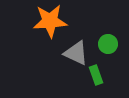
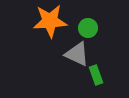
green circle: moved 20 px left, 16 px up
gray triangle: moved 1 px right, 1 px down
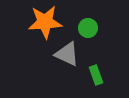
orange star: moved 5 px left, 1 px down
gray triangle: moved 10 px left
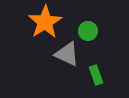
orange star: rotated 28 degrees counterclockwise
green circle: moved 3 px down
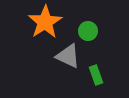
gray triangle: moved 1 px right, 2 px down
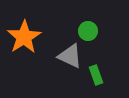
orange star: moved 21 px left, 15 px down
gray triangle: moved 2 px right
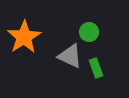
green circle: moved 1 px right, 1 px down
green rectangle: moved 7 px up
